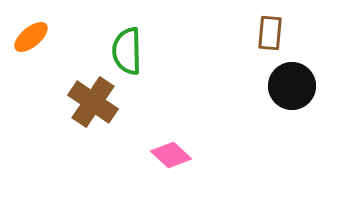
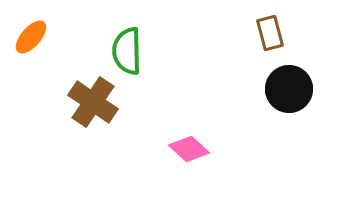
brown rectangle: rotated 20 degrees counterclockwise
orange ellipse: rotated 9 degrees counterclockwise
black circle: moved 3 px left, 3 px down
pink diamond: moved 18 px right, 6 px up
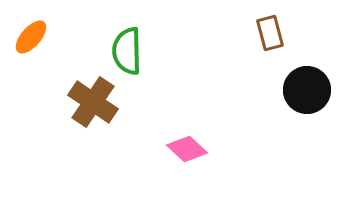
black circle: moved 18 px right, 1 px down
pink diamond: moved 2 px left
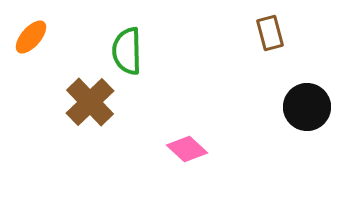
black circle: moved 17 px down
brown cross: moved 3 px left; rotated 12 degrees clockwise
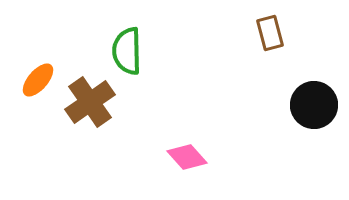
orange ellipse: moved 7 px right, 43 px down
brown cross: rotated 9 degrees clockwise
black circle: moved 7 px right, 2 px up
pink diamond: moved 8 px down; rotated 6 degrees clockwise
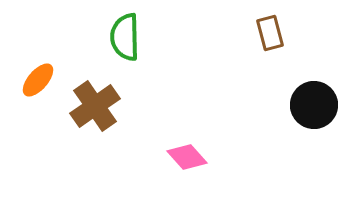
green semicircle: moved 2 px left, 14 px up
brown cross: moved 5 px right, 4 px down
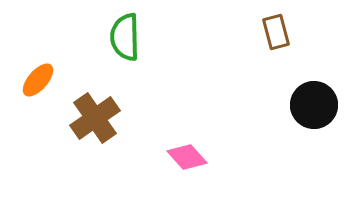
brown rectangle: moved 6 px right, 1 px up
brown cross: moved 12 px down
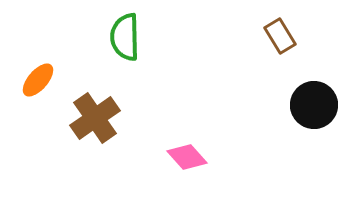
brown rectangle: moved 4 px right, 4 px down; rotated 16 degrees counterclockwise
